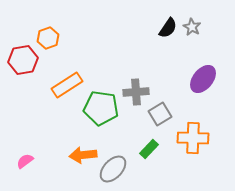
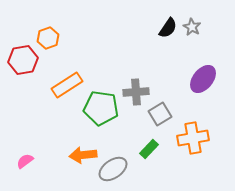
orange cross: rotated 12 degrees counterclockwise
gray ellipse: rotated 12 degrees clockwise
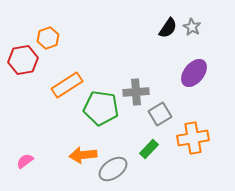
purple ellipse: moved 9 px left, 6 px up
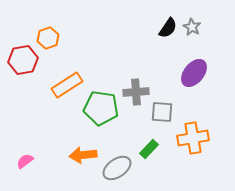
gray square: moved 2 px right, 2 px up; rotated 35 degrees clockwise
gray ellipse: moved 4 px right, 1 px up
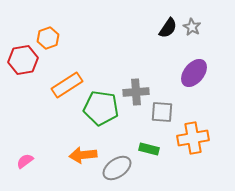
green rectangle: rotated 60 degrees clockwise
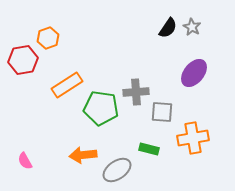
pink semicircle: rotated 84 degrees counterclockwise
gray ellipse: moved 2 px down
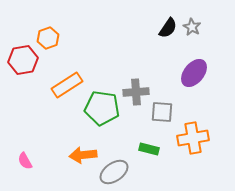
green pentagon: moved 1 px right
gray ellipse: moved 3 px left, 2 px down
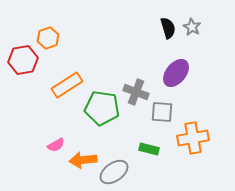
black semicircle: rotated 50 degrees counterclockwise
purple ellipse: moved 18 px left
gray cross: rotated 25 degrees clockwise
orange arrow: moved 5 px down
pink semicircle: moved 31 px right, 16 px up; rotated 90 degrees counterclockwise
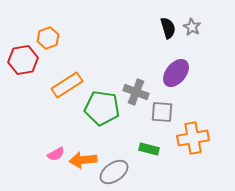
pink semicircle: moved 9 px down
